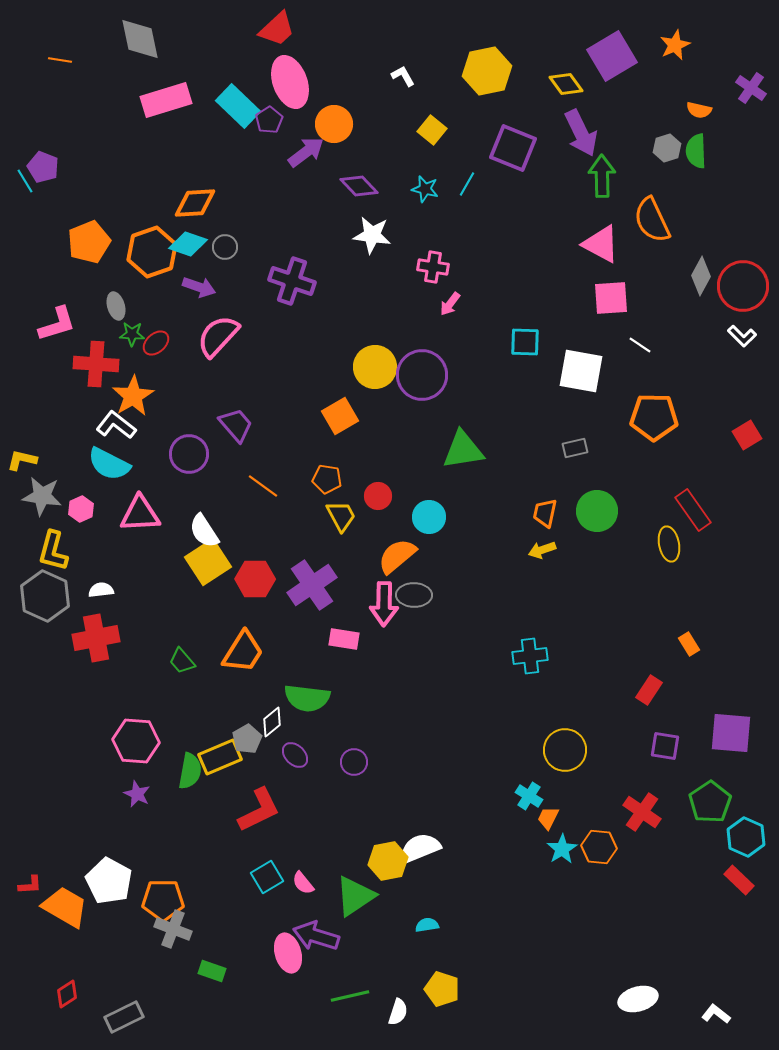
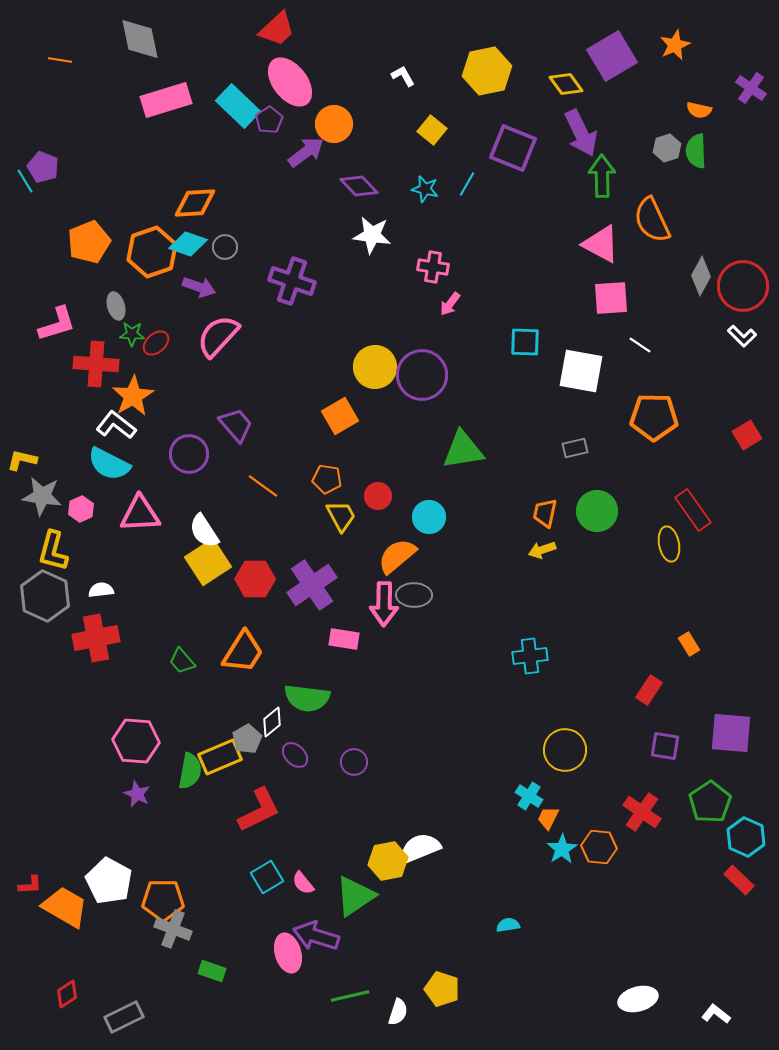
pink ellipse at (290, 82): rotated 18 degrees counterclockwise
cyan semicircle at (427, 925): moved 81 px right
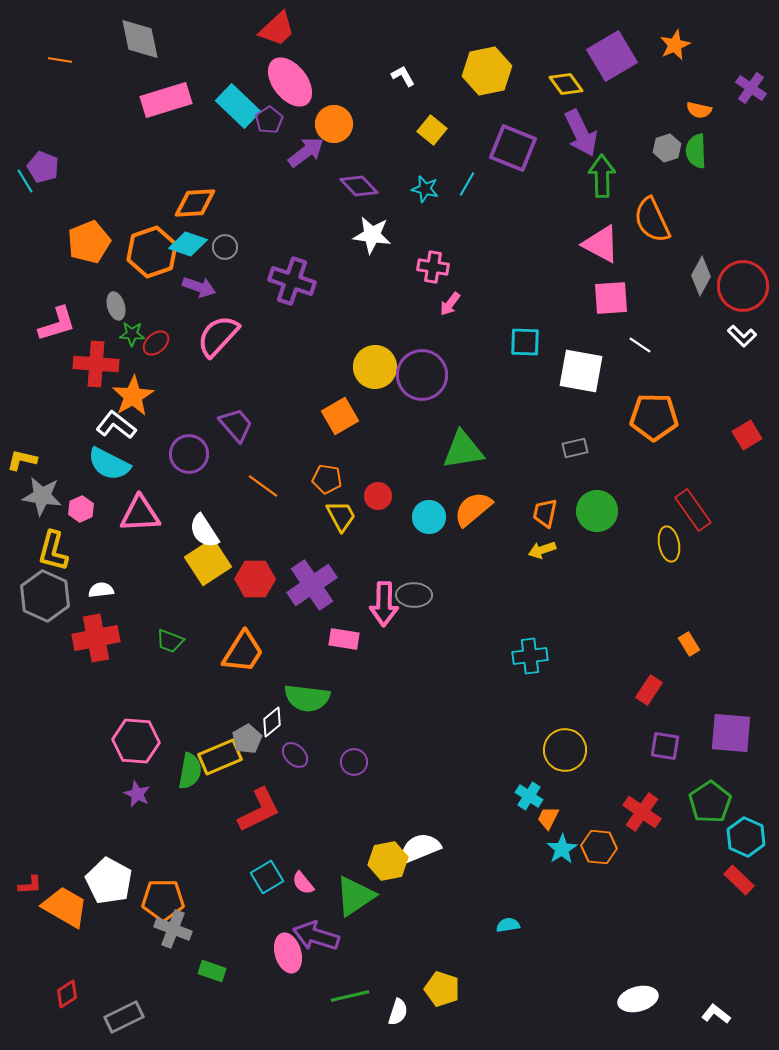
orange semicircle at (397, 556): moved 76 px right, 47 px up
green trapezoid at (182, 661): moved 12 px left, 20 px up; rotated 28 degrees counterclockwise
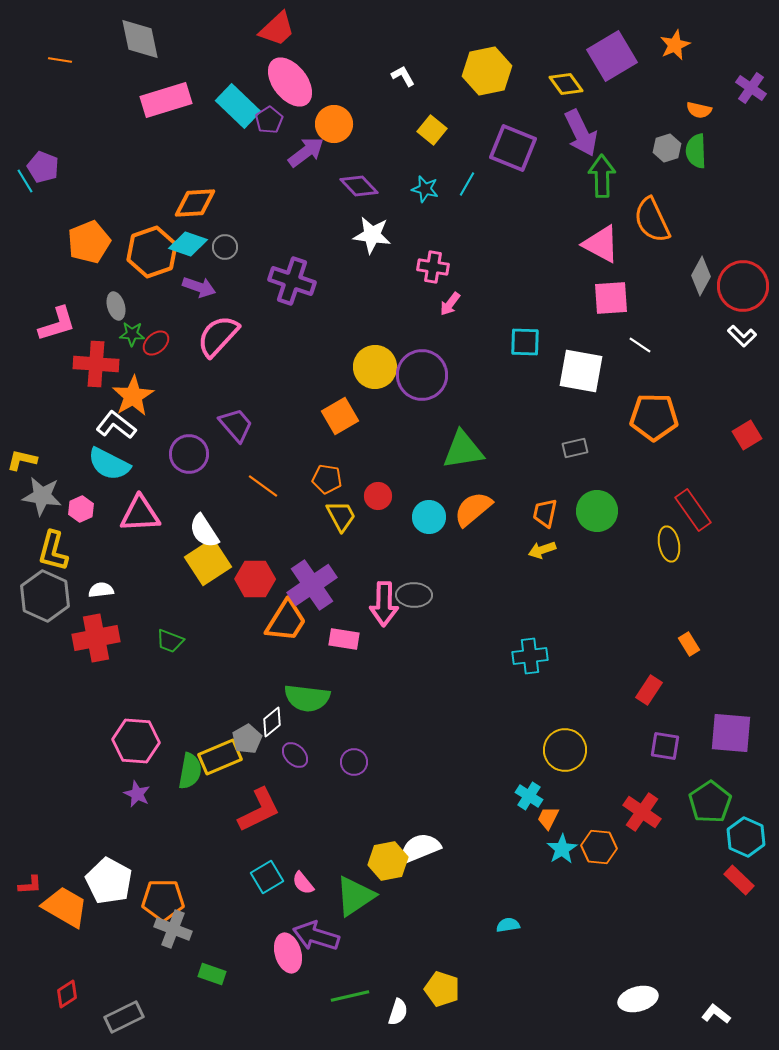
orange trapezoid at (243, 652): moved 43 px right, 31 px up
green rectangle at (212, 971): moved 3 px down
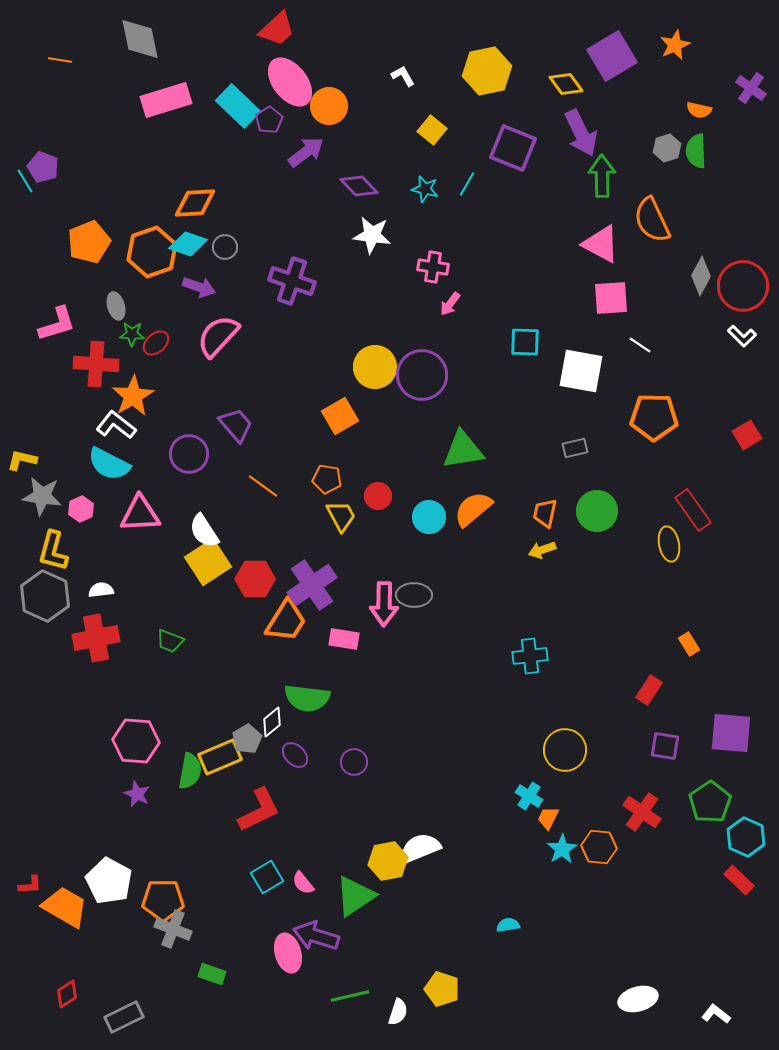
orange circle at (334, 124): moved 5 px left, 18 px up
